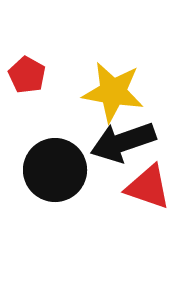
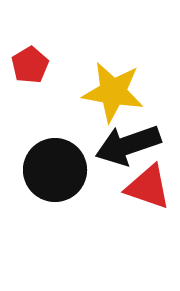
red pentagon: moved 3 px right, 10 px up; rotated 12 degrees clockwise
black arrow: moved 5 px right, 3 px down
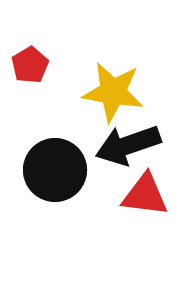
red triangle: moved 3 px left, 8 px down; rotated 12 degrees counterclockwise
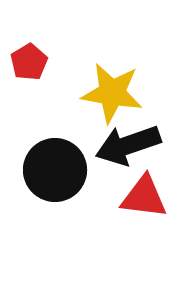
red pentagon: moved 1 px left, 3 px up
yellow star: moved 1 px left, 1 px down
red triangle: moved 1 px left, 2 px down
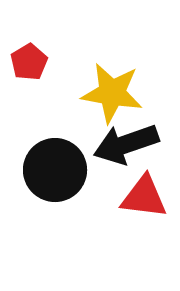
black arrow: moved 2 px left, 1 px up
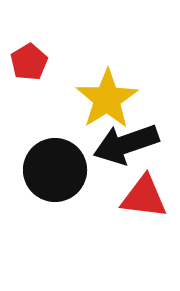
yellow star: moved 5 px left, 6 px down; rotated 30 degrees clockwise
